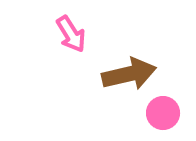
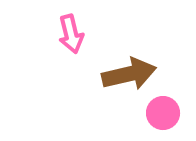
pink arrow: rotated 18 degrees clockwise
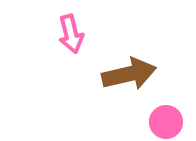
pink circle: moved 3 px right, 9 px down
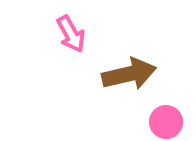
pink arrow: rotated 15 degrees counterclockwise
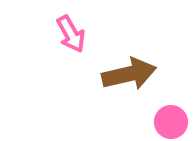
pink circle: moved 5 px right
